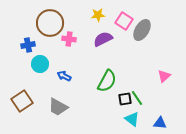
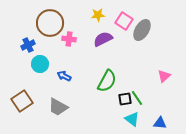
blue cross: rotated 16 degrees counterclockwise
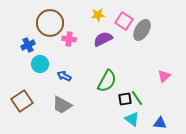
gray trapezoid: moved 4 px right, 2 px up
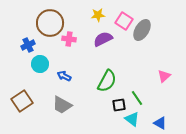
black square: moved 6 px left, 6 px down
blue triangle: rotated 24 degrees clockwise
